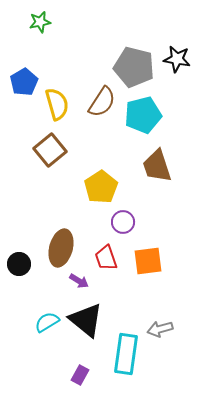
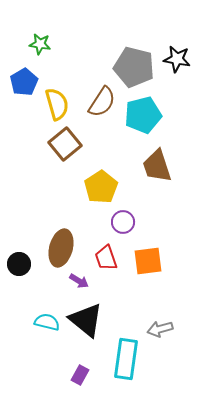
green star: moved 22 px down; rotated 20 degrees clockwise
brown square: moved 15 px right, 6 px up
cyan semicircle: rotated 45 degrees clockwise
cyan rectangle: moved 5 px down
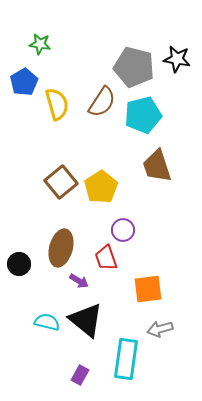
brown square: moved 4 px left, 38 px down
purple circle: moved 8 px down
orange square: moved 28 px down
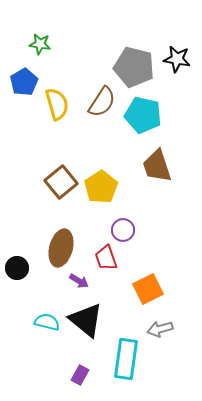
cyan pentagon: rotated 27 degrees clockwise
black circle: moved 2 px left, 4 px down
orange square: rotated 20 degrees counterclockwise
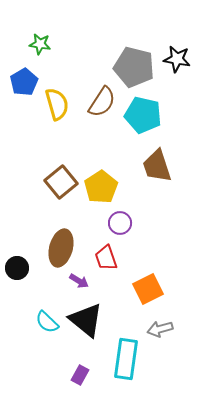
purple circle: moved 3 px left, 7 px up
cyan semicircle: rotated 150 degrees counterclockwise
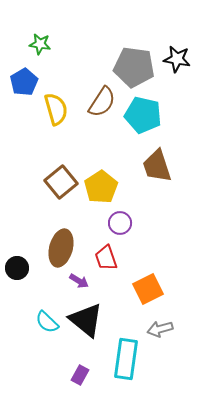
gray pentagon: rotated 6 degrees counterclockwise
yellow semicircle: moved 1 px left, 5 px down
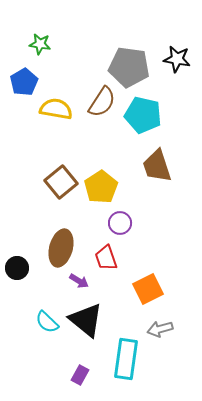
gray pentagon: moved 5 px left
yellow semicircle: rotated 64 degrees counterclockwise
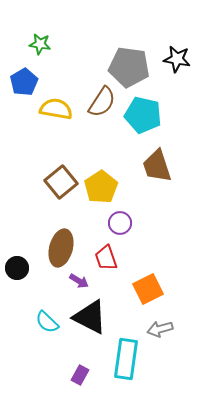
black triangle: moved 4 px right, 3 px up; rotated 12 degrees counterclockwise
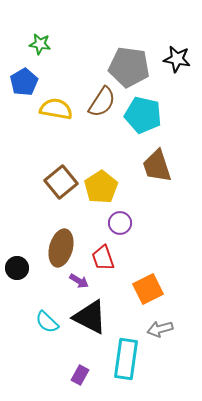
red trapezoid: moved 3 px left
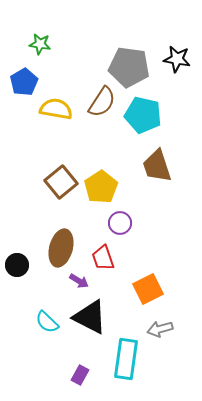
black circle: moved 3 px up
